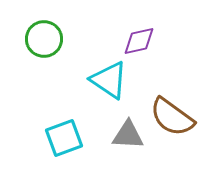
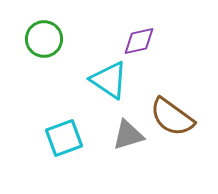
gray triangle: rotated 20 degrees counterclockwise
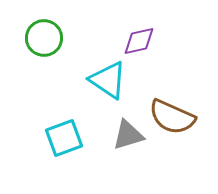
green circle: moved 1 px up
cyan triangle: moved 1 px left
brown semicircle: rotated 12 degrees counterclockwise
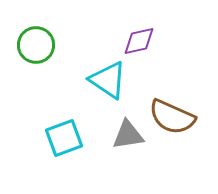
green circle: moved 8 px left, 7 px down
gray triangle: rotated 8 degrees clockwise
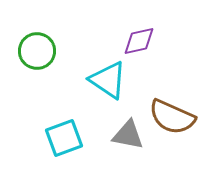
green circle: moved 1 px right, 6 px down
gray triangle: rotated 20 degrees clockwise
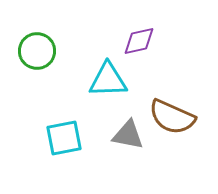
cyan triangle: rotated 36 degrees counterclockwise
cyan square: rotated 9 degrees clockwise
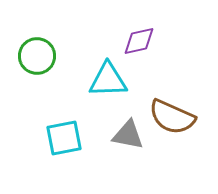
green circle: moved 5 px down
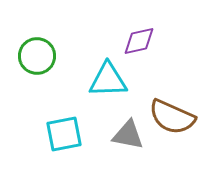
cyan square: moved 4 px up
